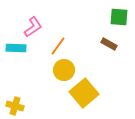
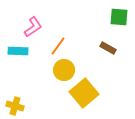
brown rectangle: moved 1 px left, 4 px down
cyan rectangle: moved 2 px right, 3 px down
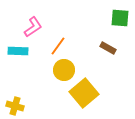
green square: moved 1 px right, 1 px down
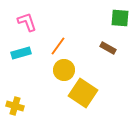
pink L-shape: moved 6 px left, 5 px up; rotated 75 degrees counterclockwise
cyan rectangle: moved 3 px right, 2 px down; rotated 18 degrees counterclockwise
yellow square: moved 1 px left; rotated 16 degrees counterclockwise
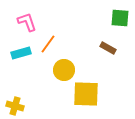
orange line: moved 10 px left, 2 px up
yellow square: moved 3 px right, 1 px down; rotated 32 degrees counterclockwise
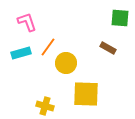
orange line: moved 3 px down
yellow circle: moved 2 px right, 7 px up
yellow cross: moved 30 px right
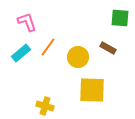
cyan rectangle: rotated 24 degrees counterclockwise
yellow circle: moved 12 px right, 6 px up
yellow square: moved 6 px right, 4 px up
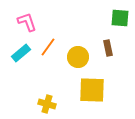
brown rectangle: rotated 49 degrees clockwise
yellow cross: moved 2 px right, 2 px up
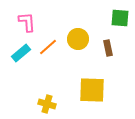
pink L-shape: rotated 15 degrees clockwise
orange line: rotated 12 degrees clockwise
yellow circle: moved 18 px up
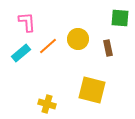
orange line: moved 1 px up
yellow square: rotated 12 degrees clockwise
